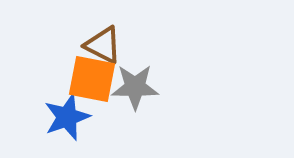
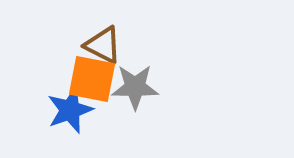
blue star: moved 3 px right, 7 px up
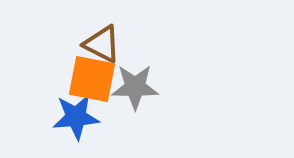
brown triangle: moved 1 px left, 1 px up
blue star: moved 6 px right, 7 px down; rotated 15 degrees clockwise
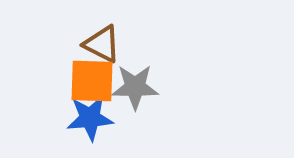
orange square: moved 2 px down; rotated 9 degrees counterclockwise
blue star: moved 14 px right, 1 px down
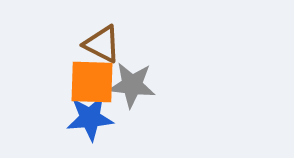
orange square: moved 1 px down
gray star: moved 3 px left, 2 px up; rotated 6 degrees clockwise
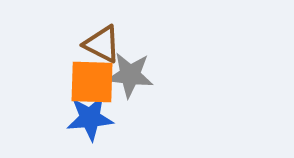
gray star: moved 2 px left, 10 px up
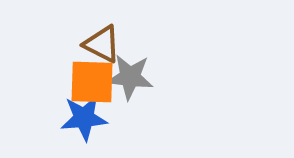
gray star: moved 2 px down
blue star: moved 6 px left
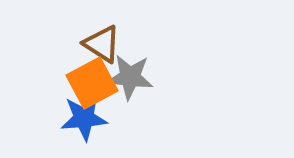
brown triangle: rotated 6 degrees clockwise
orange square: moved 1 px down; rotated 30 degrees counterclockwise
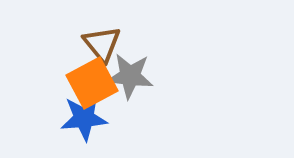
brown triangle: rotated 18 degrees clockwise
gray star: moved 1 px up
